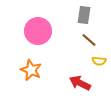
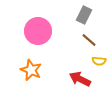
gray rectangle: rotated 18 degrees clockwise
red arrow: moved 4 px up
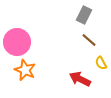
pink circle: moved 21 px left, 11 px down
yellow semicircle: moved 2 px right, 2 px down; rotated 56 degrees clockwise
orange star: moved 6 px left
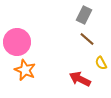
brown line: moved 2 px left, 1 px up
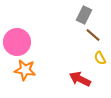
brown line: moved 6 px right, 4 px up
yellow semicircle: moved 1 px left, 5 px up
orange star: rotated 15 degrees counterclockwise
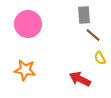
gray rectangle: rotated 30 degrees counterclockwise
pink circle: moved 11 px right, 18 px up
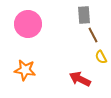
brown line: rotated 21 degrees clockwise
yellow semicircle: moved 1 px right, 1 px up
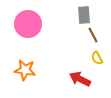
yellow semicircle: moved 4 px left, 1 px down
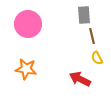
brown line: moved 1 px left, 1 px down; rotated 14 degrees clockwise
orange star: moved 1 px right, 1 px up
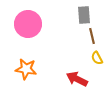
red arrow: moved 3 px left
